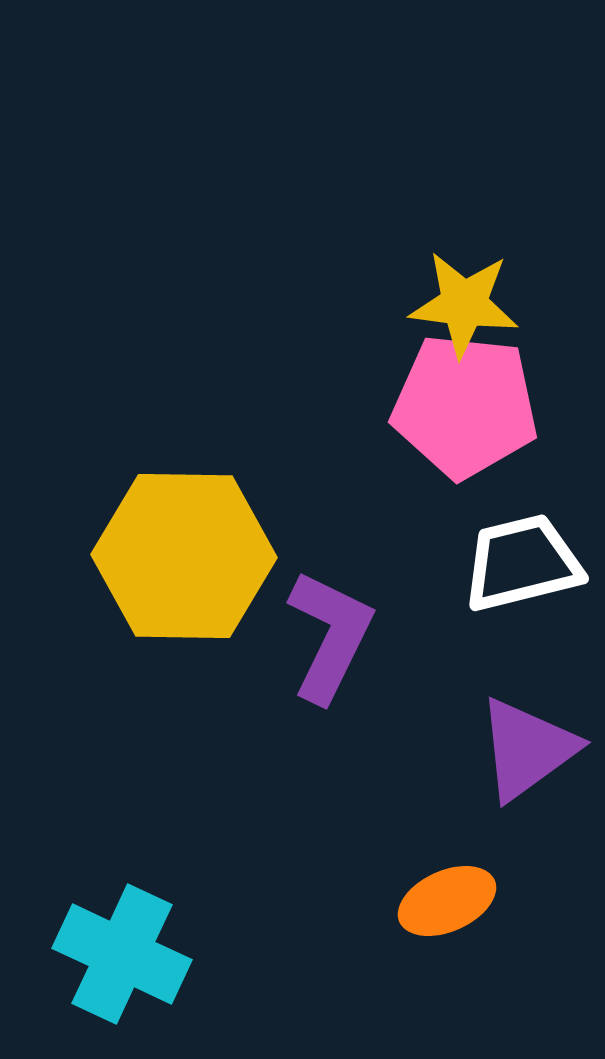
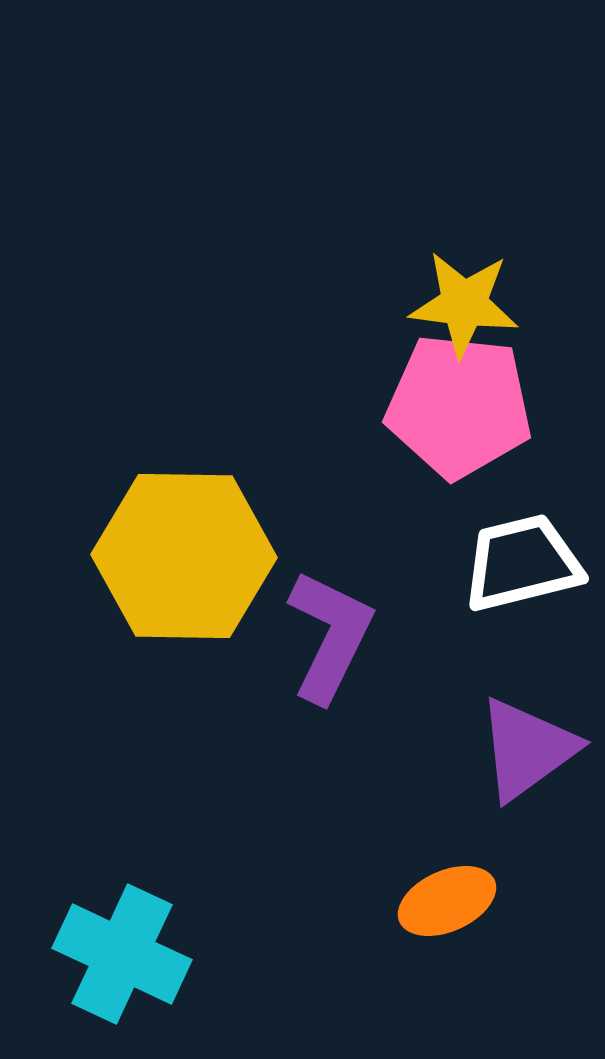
pink pentagon: moved 6 px left
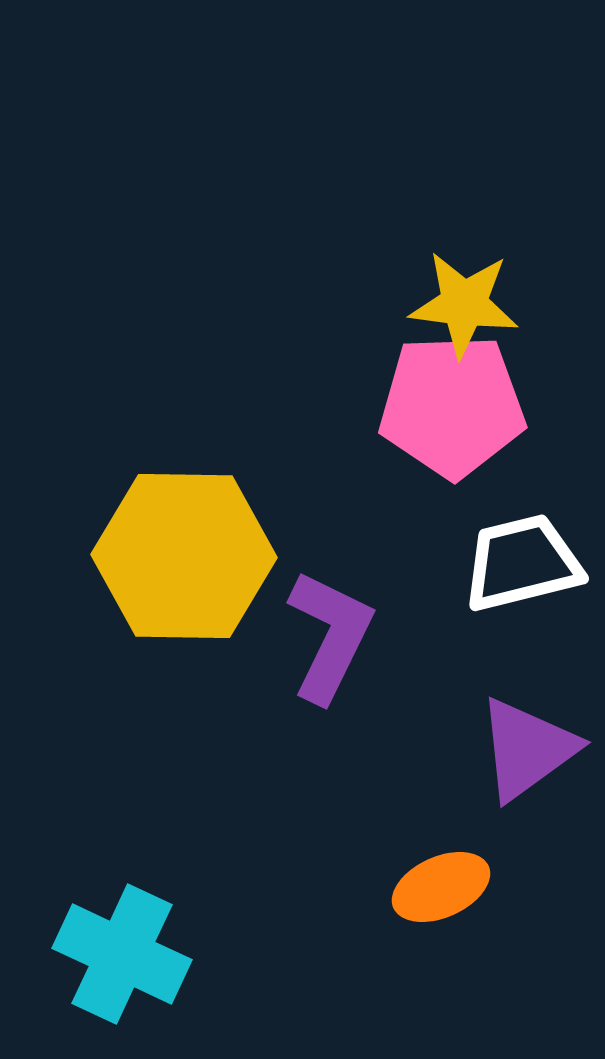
pink pentagon: moved 7 px left; rotated 8 degrees counterclockwise
orange ellipse: moved 6 px left, 14 px up
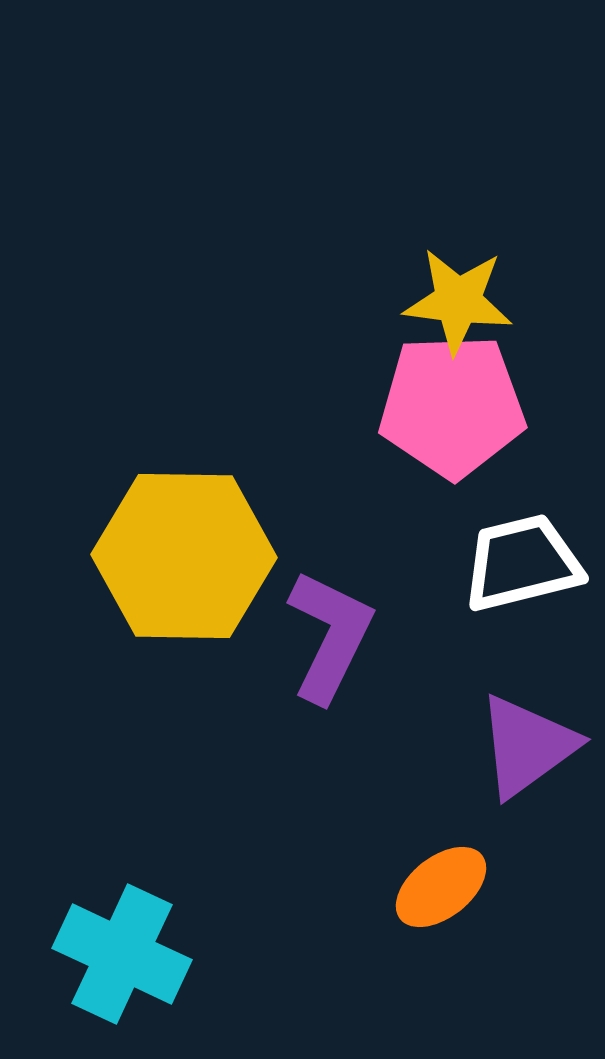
yellow star: moved 6 px left, 3 px up
purple triangle: moved 3 px up
orange ellipse: rotated 14 degrees counterclockwise
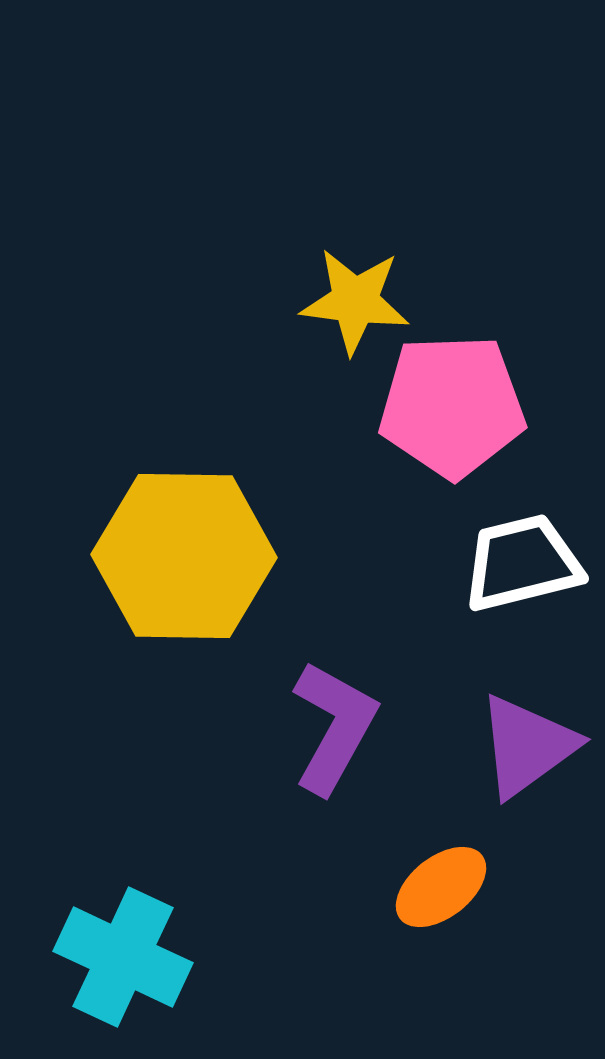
yellow star: moved 103 px left
purple L-shape: moved 4 px right, 91 px down; rotated 3 degrees clockwise
cyan cross: moved 1 px right, 3 px down
